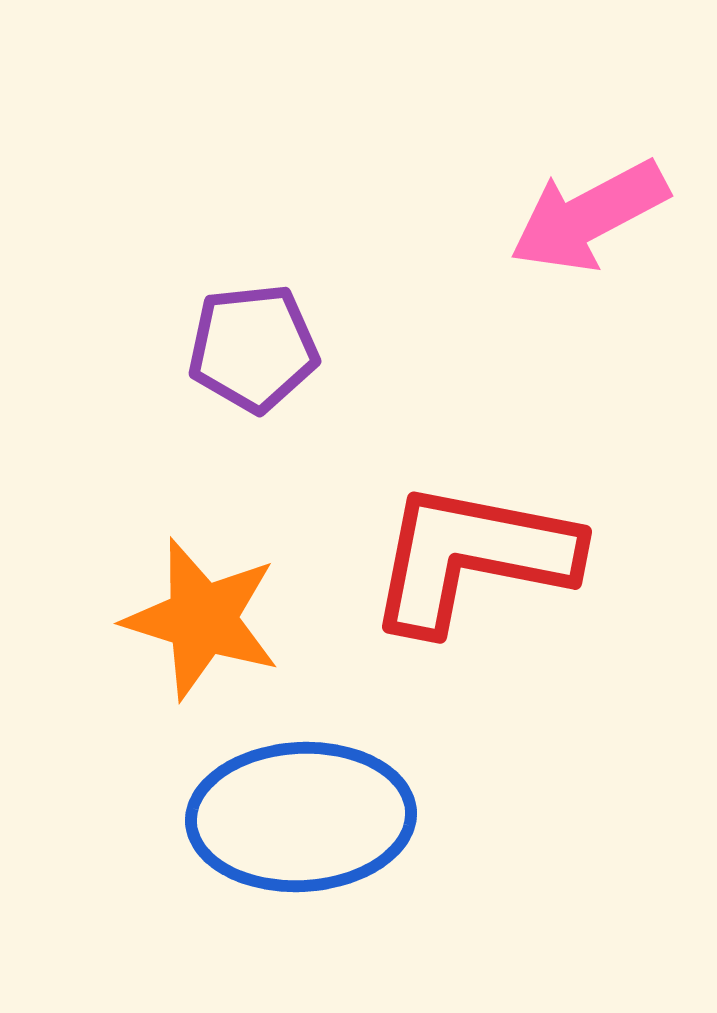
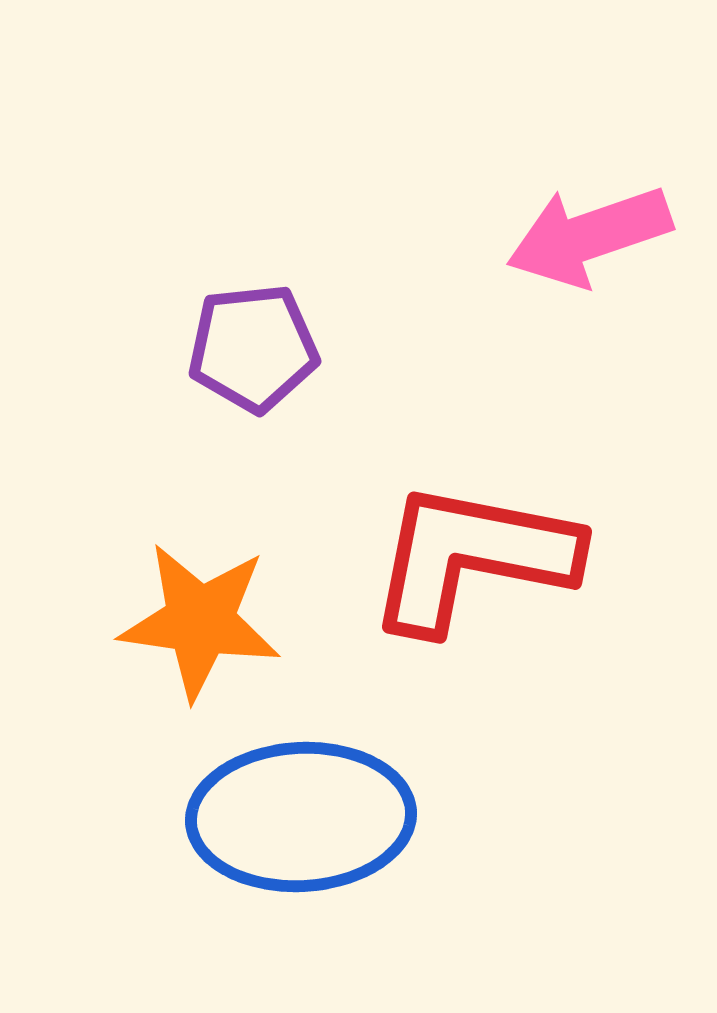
pink arrow: moved 20 px down; rotated 9 degrees clockwise
orange star: moved 2 px left, 2 px down; rotated 9 degrees counterclockwise
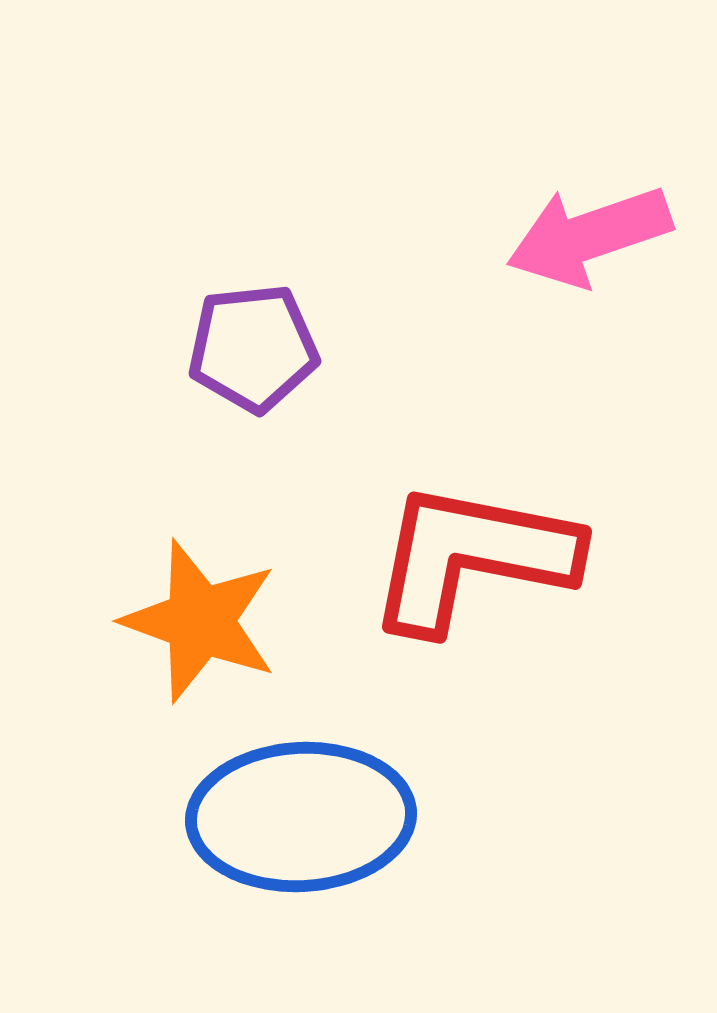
orange star: rotated 12 degrees clockwise
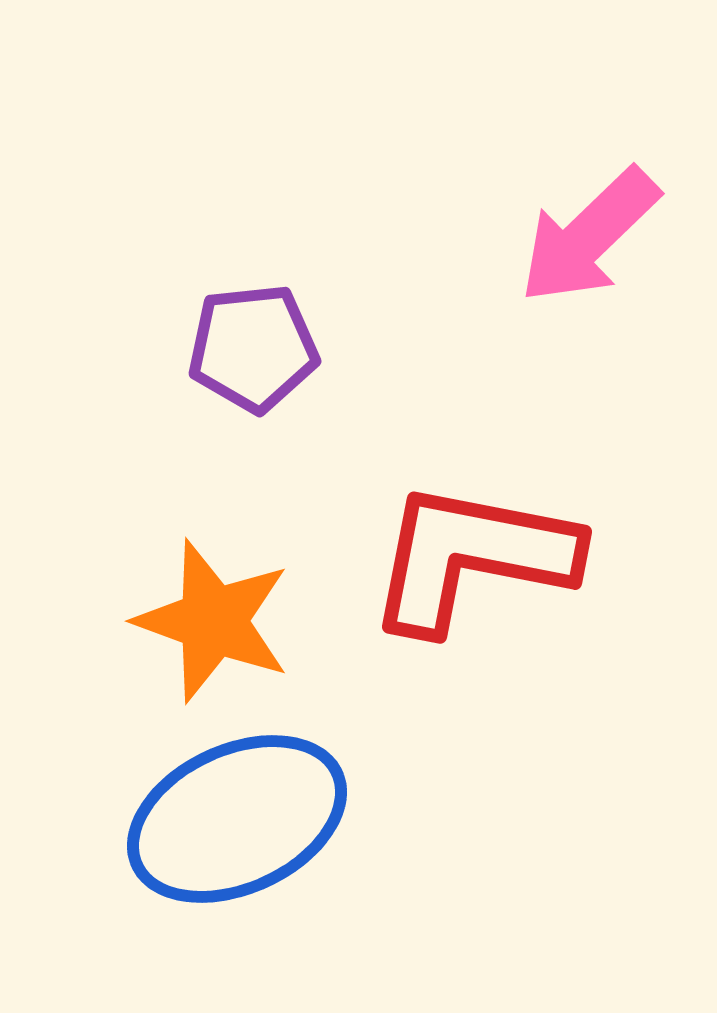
pink arrow: rotated 25 degrees counterclockwise
orange star: moved 13 px right
blue ellipse: moved 64 px left, 2 px down; rotated 22 degrees counterclockwise
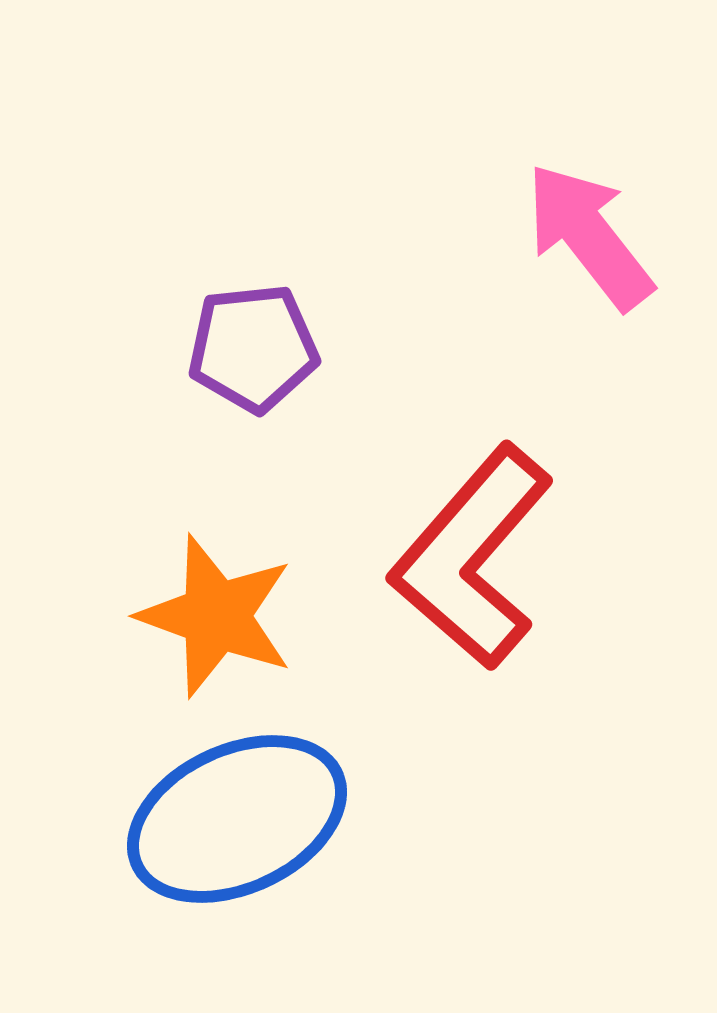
pink arrow: rotated 96 degrees clockwise
red L-shape: rotated 60 degrees counterclockwise
orange star: moved 3 px right, 5 px up
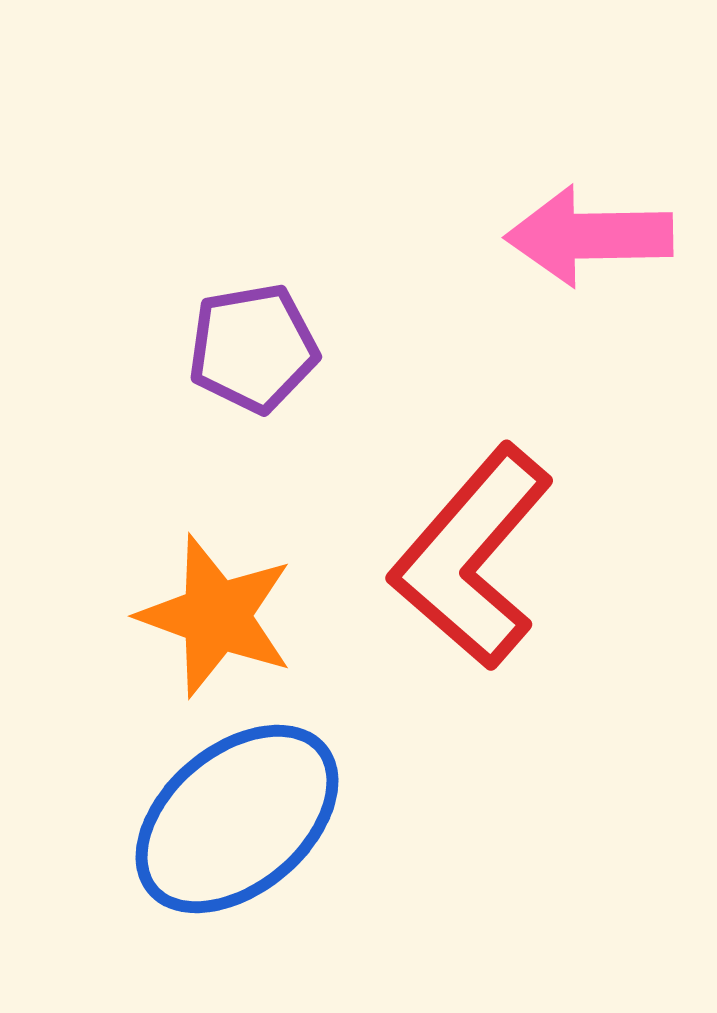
pink arrow: rotated 53 degrees counterclockwise
purple pentagon: rotated 4 degrees counterclockwise
blue ellipse: rotated 15 degrees counterclockwise
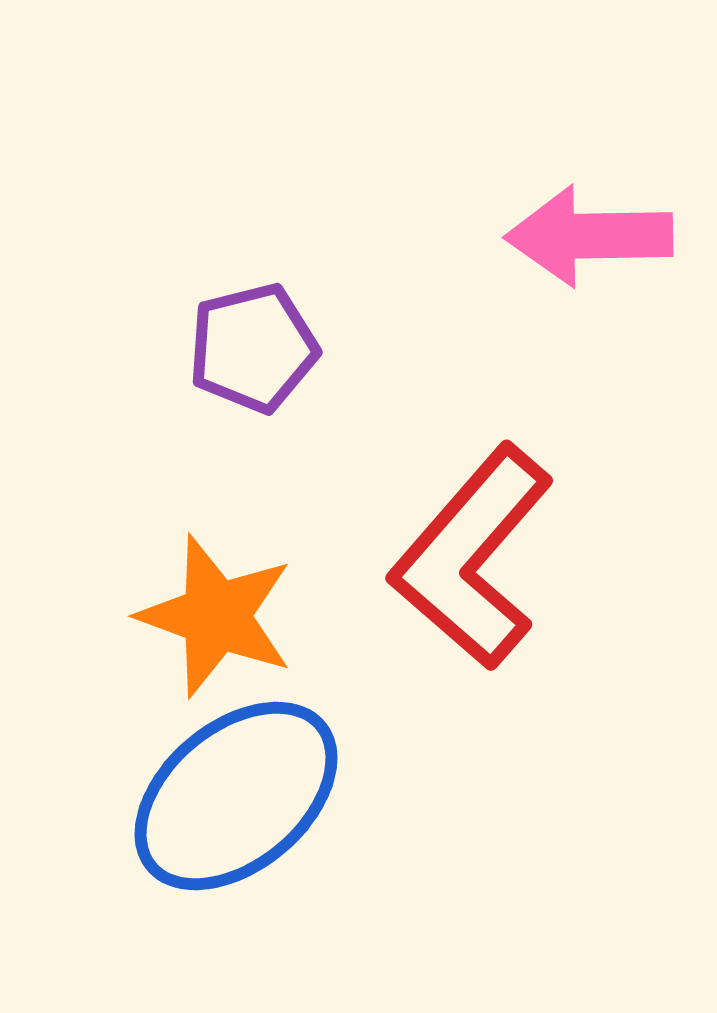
purple pentagon: rotated 4 degrees counterclockwise
blue ellipse: moved 1 px left, 23 px up
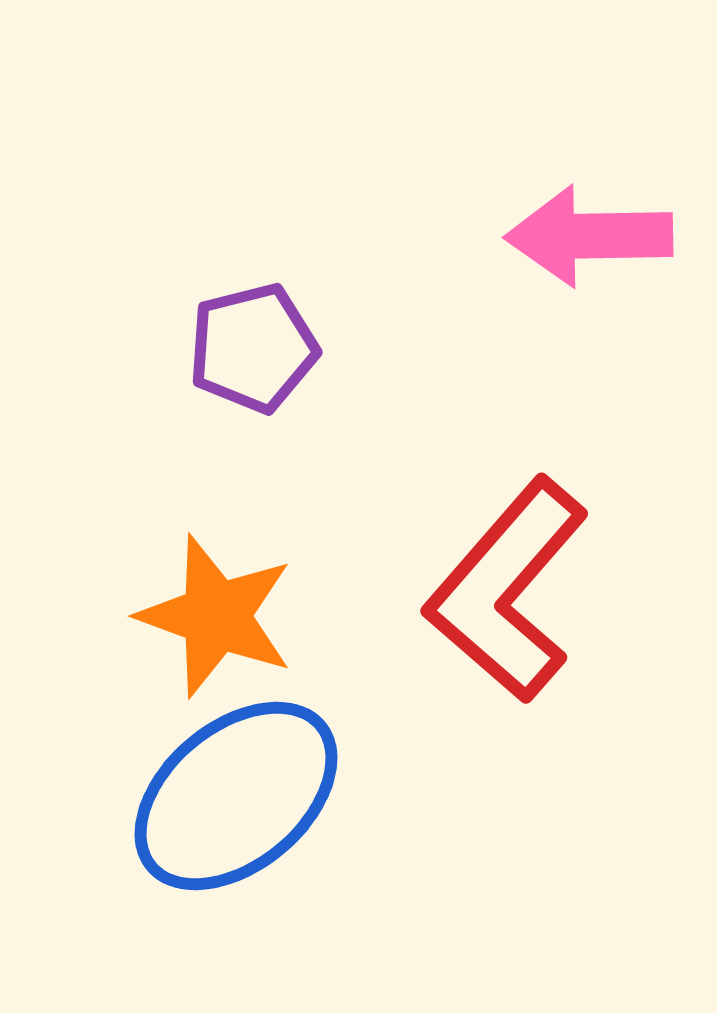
red L-shape: moved 35 px right, 33 px down
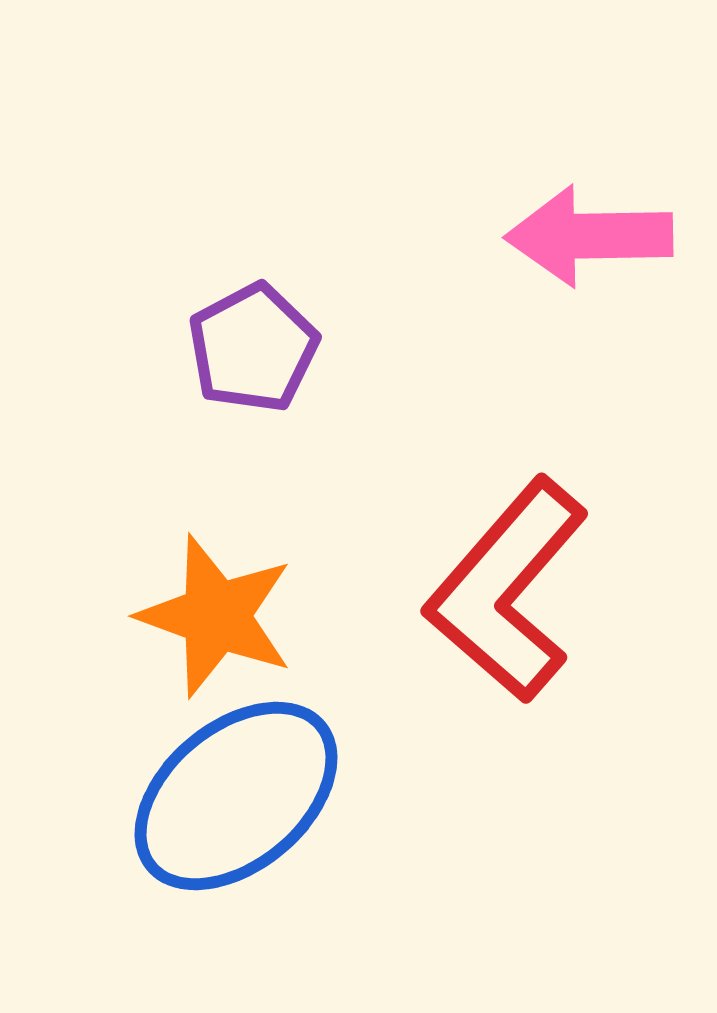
purple pentagon: rotated 14 degrees counterclockwise
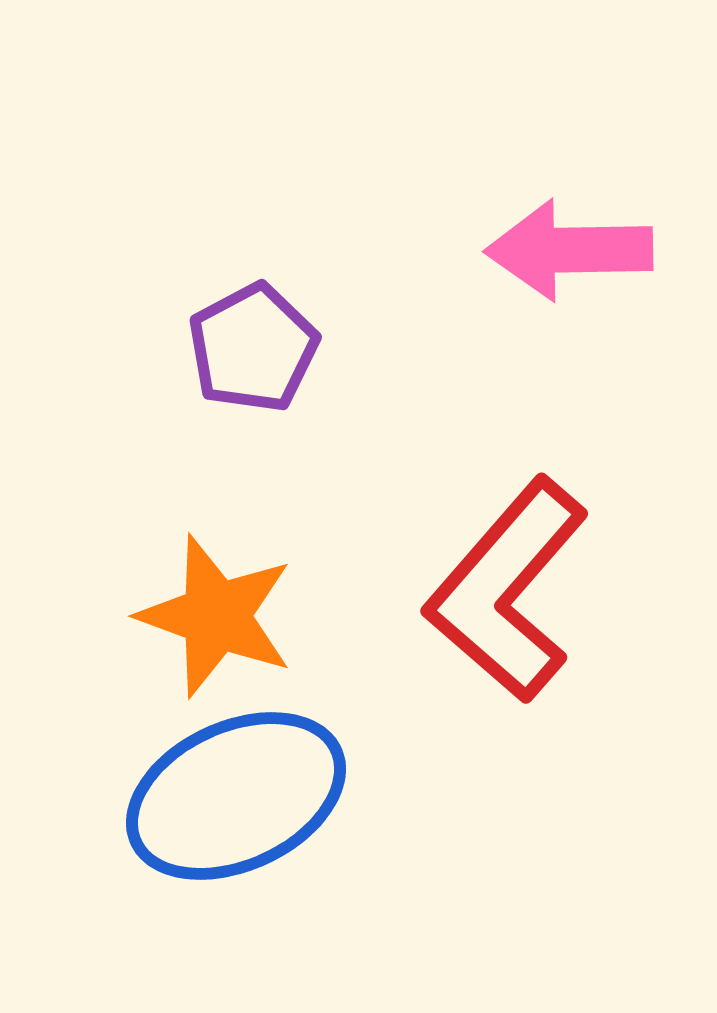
pink arrow: moved 20 px left, 14 px down
blue ellipse: rotated 15 degrees clockwise
